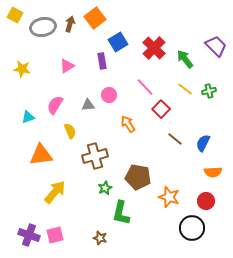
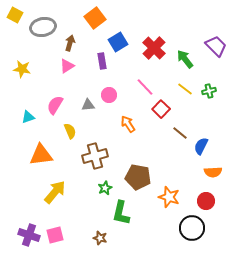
brown arrow: moved 19 px down
brown line: moved 5 px right, 6 px up
blue semicircle: moved 2 px left, 3 px down
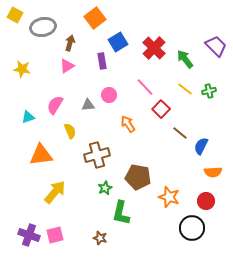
brown cross: moved 2 px right, 1 px up
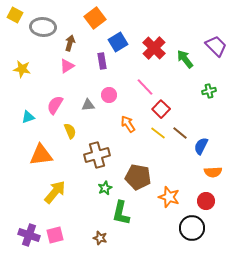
gray ellipse: rotated 15 degrees clockwise
yellow line: moved 27 px left, 44 px down
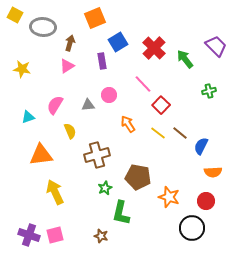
orange square: rotated 15 degrees clockwise
pink line: moved 2 px left, 3 px up
red square: moved 4 px up
yellow arrow: rotated 65 degrees counterclockwise
brown star: moved 1 px right, 2 px up
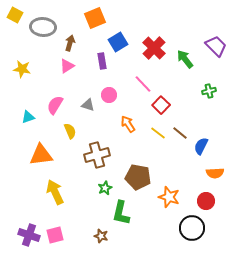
gray triangle: rotated 24 degrees clockwise
orange semicircle: moved 2 px right, 1 px down
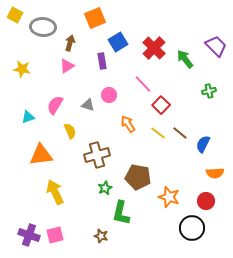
blue semicircle: moved 2 px right, 2 px up
